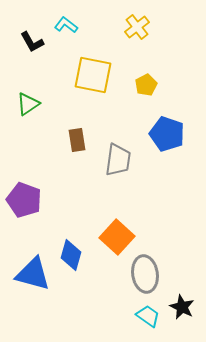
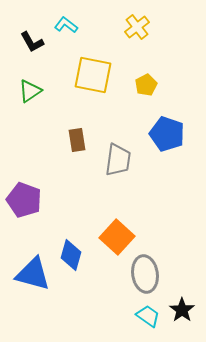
green triangle: moved 2 px right, 13 px up
black star: moved 3 px down; rotated 10 degrees clockwise
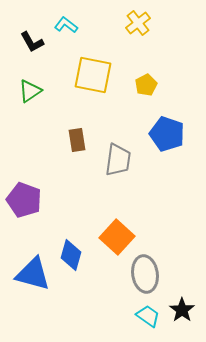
yellow cross: moved 1 px right, 4 px up
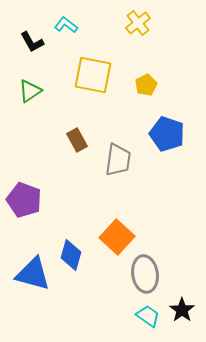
brown rectangle: rotated 20 degrees counterclockwise
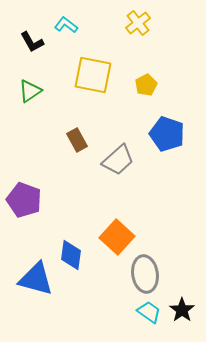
gray trapezoid: rotated 40 degrees clockwise
blue diamond: rotated 8 degrees counterclockwise
blue triangle: moved 3 px right, 5 px down
cyan trapezoid: moved 1 px right, 4 px up
